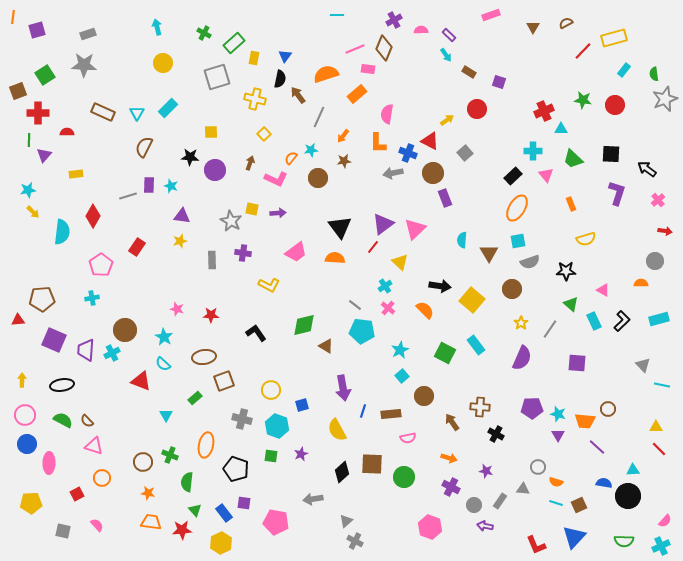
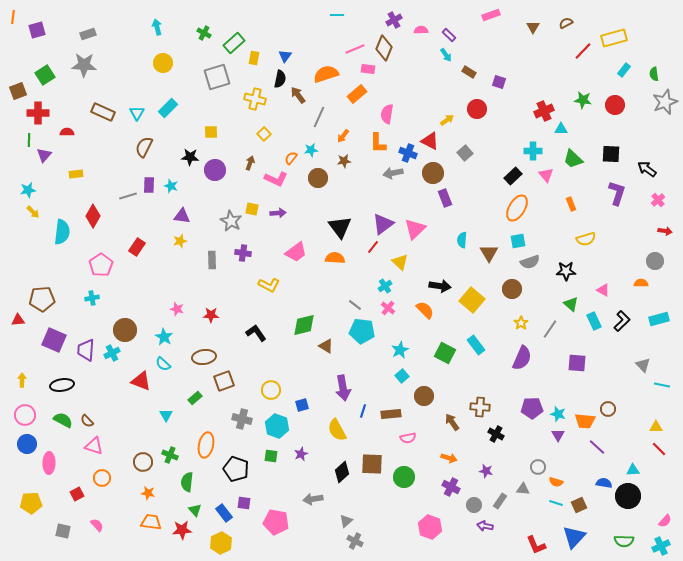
gray star at (665, 99): moved 3 px down
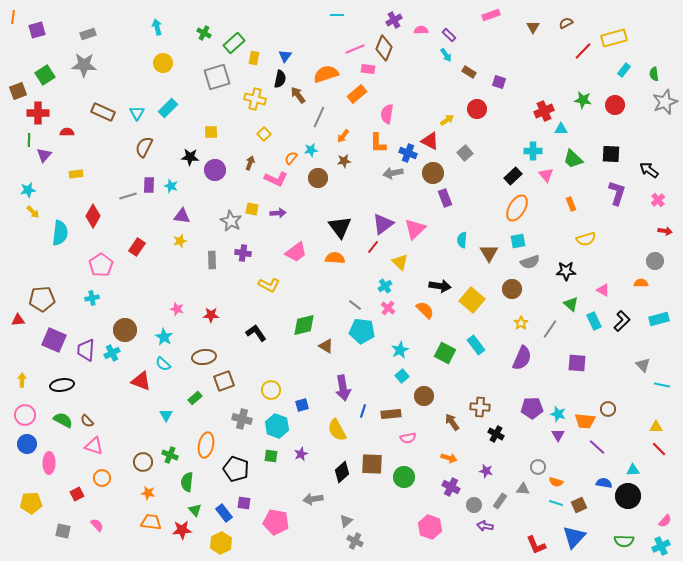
black arrow at (647, 169): moved 2 px right, 1 px down
cyan semicircle at (62, 232): moved 2 px left, 1 px down
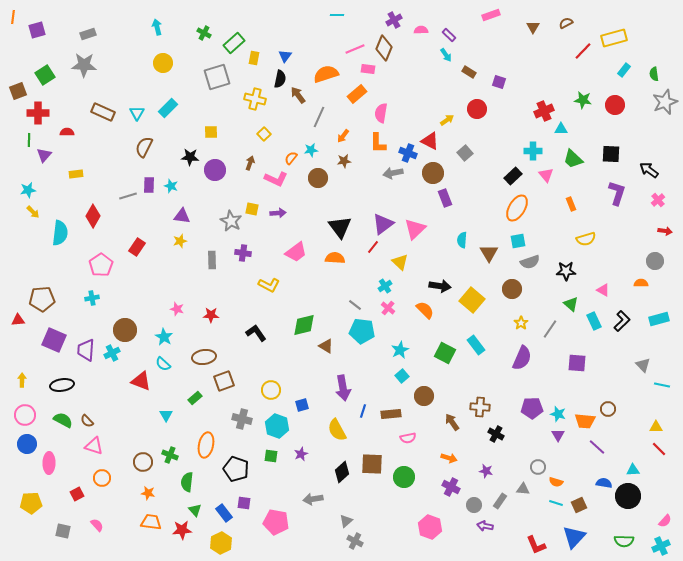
pink semicircle at (387, 114): moved 6 px left, 1 px up
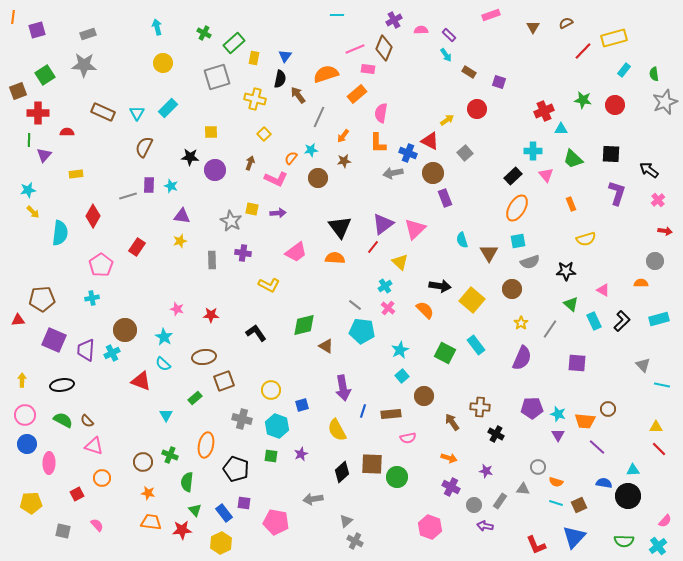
cyan semicircle at (462, 240): rotated 21 degrees counterclockwise
green circle at (404, 477): moved 7 px left
cyan cross at (661, 546): moved 3 px left; rotated 12 degrees counterclockwise
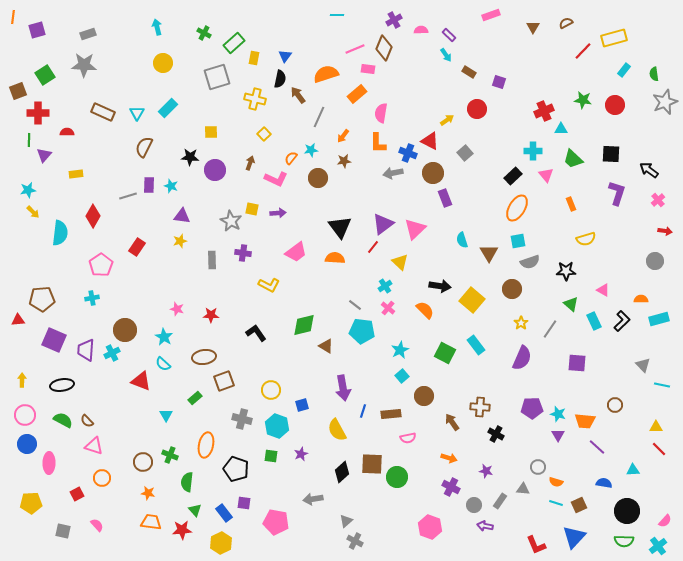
orange semicircle at (641, 283): moved 16 px down
brown circle at (608, 409): moved 7 px right, 4 px up
black circle at (628, 496): moved 1 px left, 15 px down
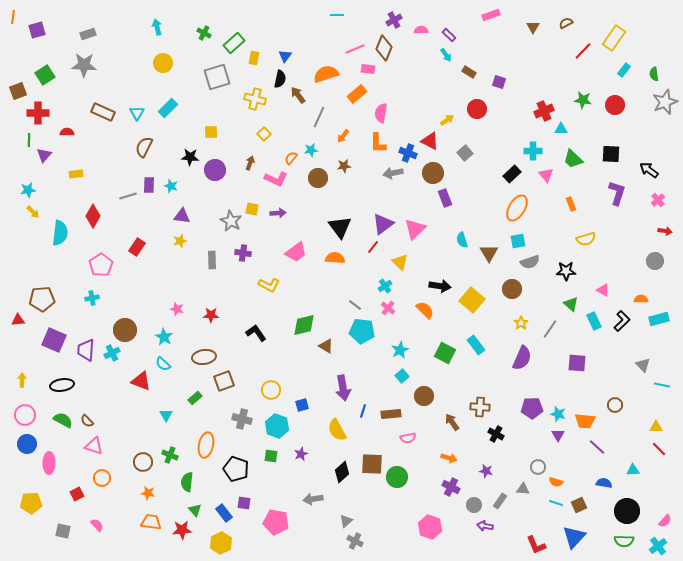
yellow rectangle at (614, 38): rotated 40 degrees counterclockwise
brown star at (344, 161): moved 5 px down
black rectangle at (513, 176): moved 1 px left, 2 px up
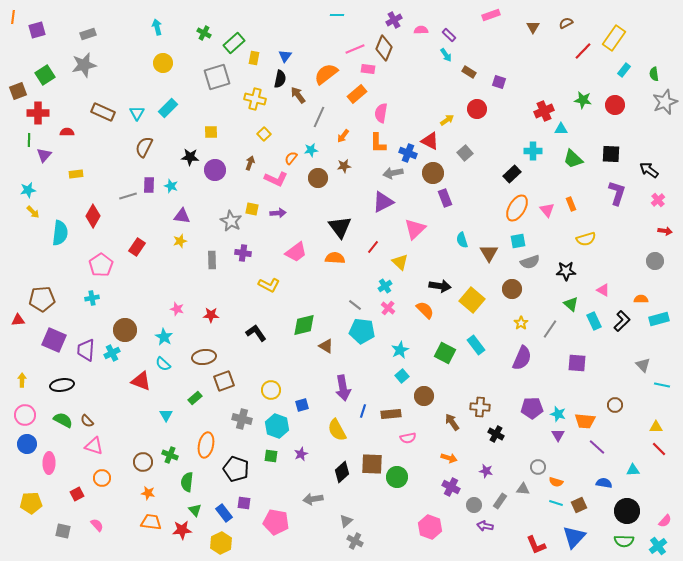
gray star at (84, 65): rotated 15 degrees counterclockwise
orange semicircle at (326, 74): rotated 20 degrees counterclockwise
pink triangle at (546, 175): moved 1 px right, 35 px down
purple triangle at (383, 224): moved 22 px up; rotated 10 degrees clockwise
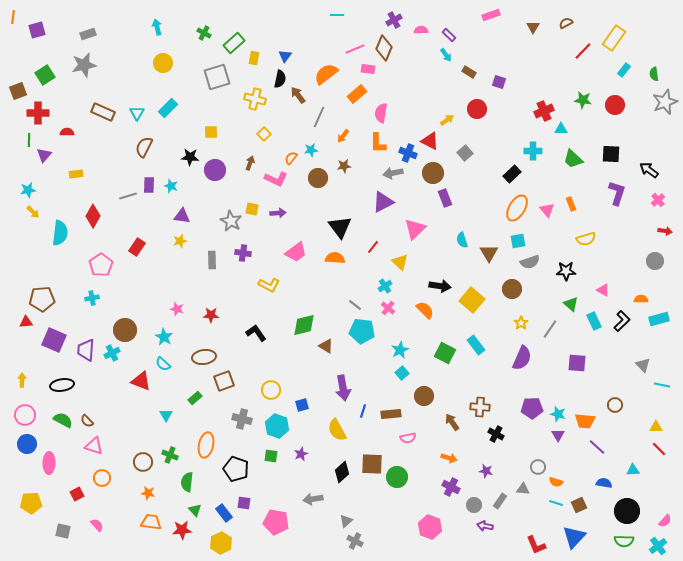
red triangle at (18, 320): moved 8 px right, 2 px down
cyan square at (402, 376): moved 3 px up
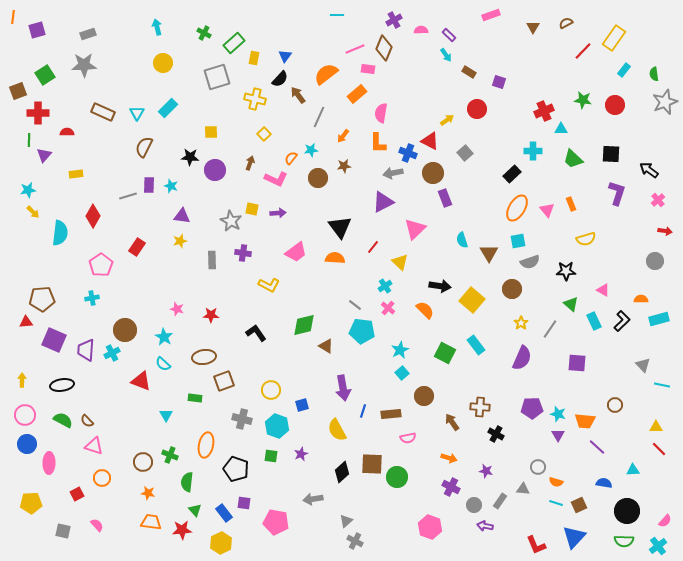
gray star at (84, 65): rotated 10 degrees clockwise
black semicircle at (280, 79): rotated 30 degrees clockwise
green rectangle at (195, 398): rotated 48 degrees clockwise
